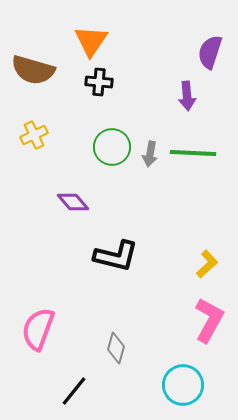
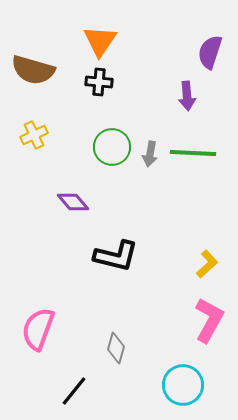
orange triangle: moved 9 px right
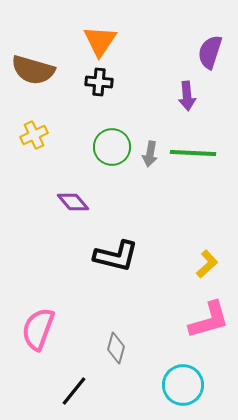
pink L-shape: rotated 45 degrees clockwise
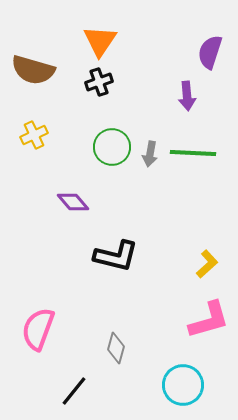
black cross: rotated 24 degrees counterclockwise
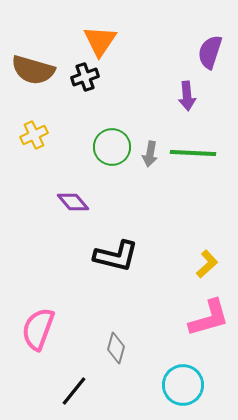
black cross: moved 14 px left, 5 px up
pink L-shape: moved 2 px up
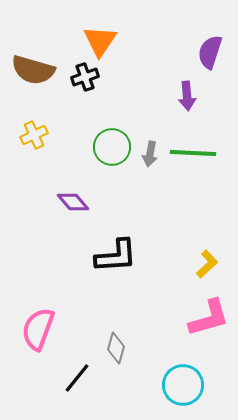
black L-shape: rotated 18 degrees counterclockwise
black line: moved 3 px right, 13 px up
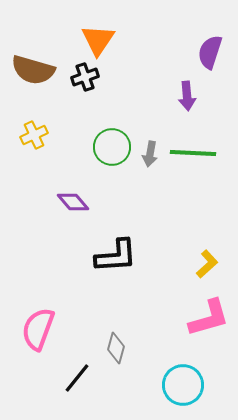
orange triangle: moved 2 px left, 1 px up
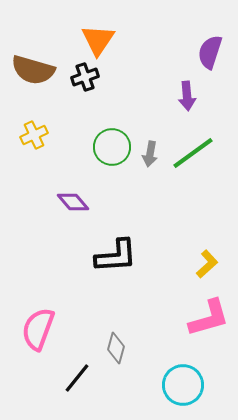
green line: rotated 39 degrees counterclockwise
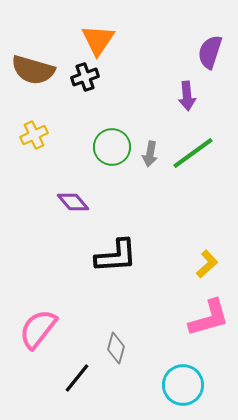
pink semicircle: rotated 18 degrees clockwise
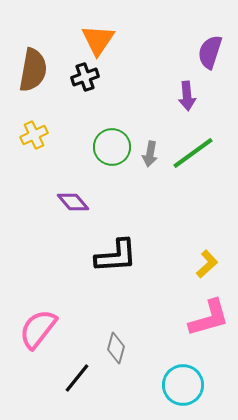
brown semicircle: rotated 96 degrees counterclockwise
